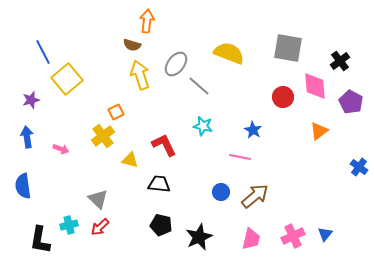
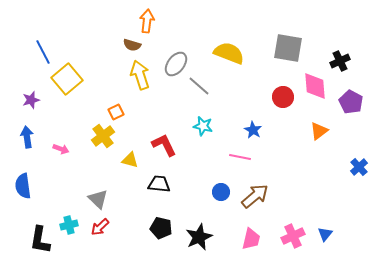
black cross: rotated 12 degrees clockwise
blue cross: rotated 12 degrees clockwise
black pentagon: moved 3 px down
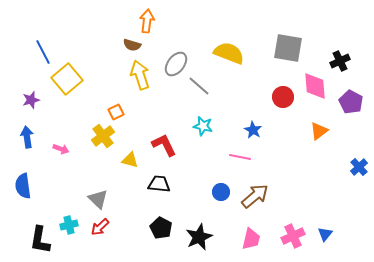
black pentagon: rotated 15 degrees clockwise
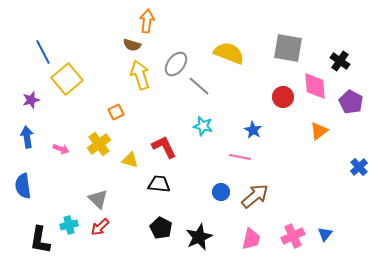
black cross: rotated 30 degrees counterclockwise
yellow cross: moved 4 px left, 8 px down
red L-shape: moved 2 px down
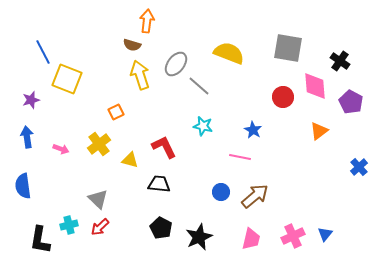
yellow square: rotated 28 degrees counterclockwise
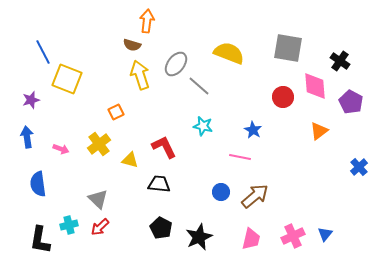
blue semicircle: moved 15 px right, 2 px up
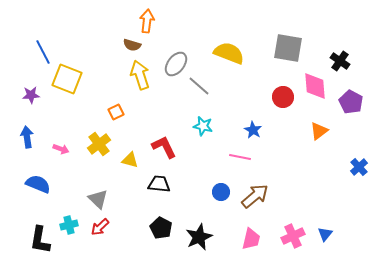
purple star: moved 5 px up; rotated 12 degrees clockwise
blue semicircle: rotated 120 degrees clockwise
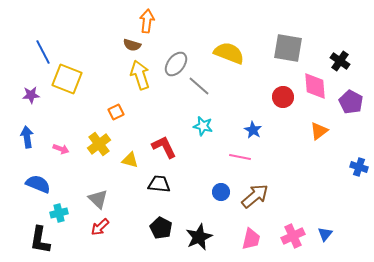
blue cross: rotated 30 degrees counterclockwise
cyan cross: moved 10 px left, 12 px up
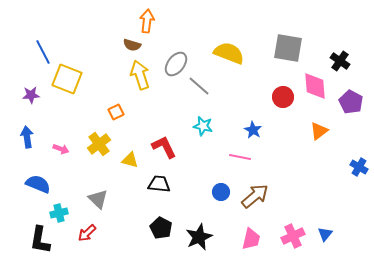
blue cross: rotated 12 degrees clockwise
red arrow: moved 13 px left, 6 px down
